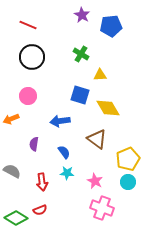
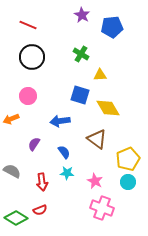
blue pentagon: moved 1 px right, 1 px down
purple semicircle: rotated 24 degrees clockwise
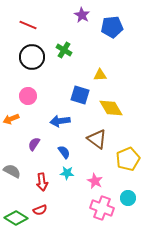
green cross: moved 17 px left, 4 px up
yellow diamond: moved 3 px right
cyan circle: moved 16 px down
